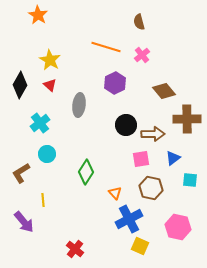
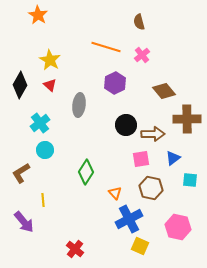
cyan circle: moved 2 px left, 4 px up
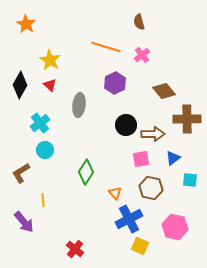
orange star: moved 12 px left, 9 px down
pink hexagon: moved 3 px left
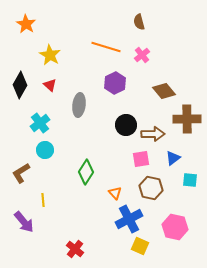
yellow star: moved 5 px up
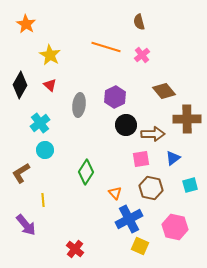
purple hexagon: moved 14 px down
cyan square: moved 5 px down; rotated 21 degrees counterclockwise
purple arrow: moved 2 px right, 3 px down
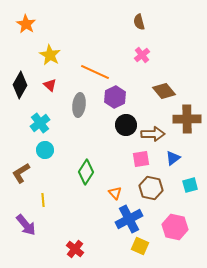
orange line: moved 11 px left, 25 px down; rotated 8 degrees clockwise
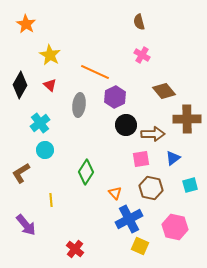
pink cross: rotated 21 degrees counterclockwise
yellow line: moved 8 px right
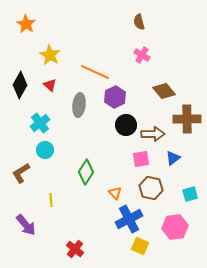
cyan square: moved 9 px down
pink hexagon: rotated 20 degrees counterclockwise
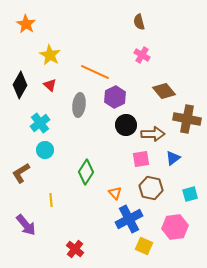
brown cross: rotated 12 degrees clockwise
yellow square: moved 4 px right
